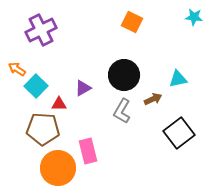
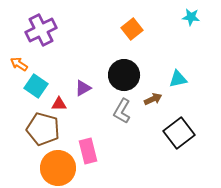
cyan star: moved 3 px left
orange square: moved 7 px down; rotated 25 degrees clockwise
orange arrow: moved 2 px right, 5 px up
cyan square: rotated 10 degrees counterclockwise
brown pentagon: rotated 12 degrees clockwise
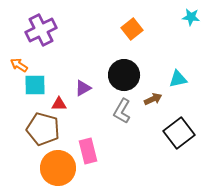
orange arrow: moved 1 px down
cyan square: moved 1 px left, 1 px up; rotated 35 degrees counterclockwise
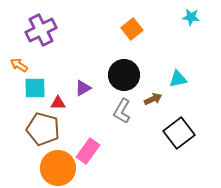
cyan square: moved 3 px down
red triangle: moved 1 px left, 1 px up
pink rectangle: rotated 50 degrees clockwise
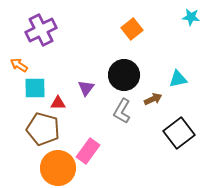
purple triangle: moved 3 px right; rotated 24 degrees counterclockwise
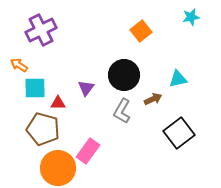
cyan star: rotated 18 degrees counterclockwise
orange square: moved 9 px right, 2 px down
